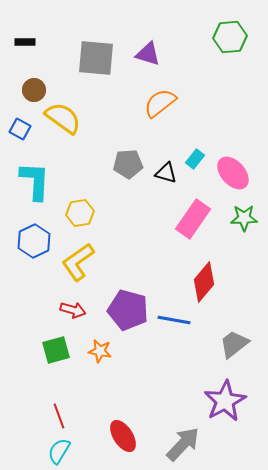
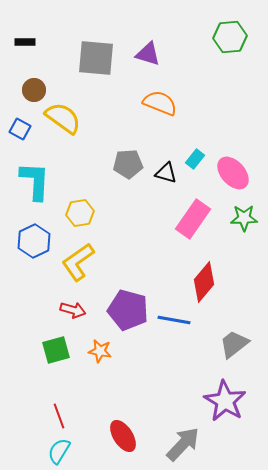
orange semicircle: rotated 60 degrees clockwise
purple star: rotated 12 degrees counterclockwise
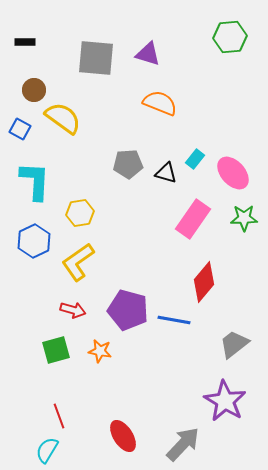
cyan semicircle: moved 12 px left, 1 px up
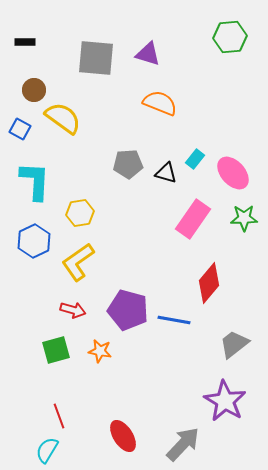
red diamond: moved 5 px right, 1 px down
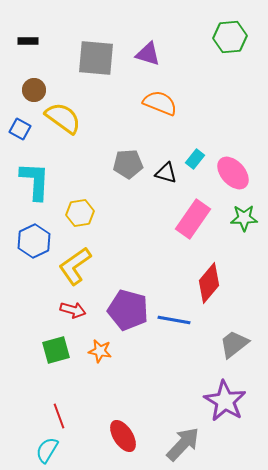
black rectangle: moved 3 px right, 1 px up
yellow L-shape: moved 3 px left, 4 px down
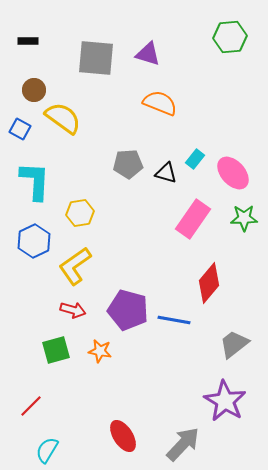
red line: moved 28 px left, 10 px up; rotated 65 degrees clockwise
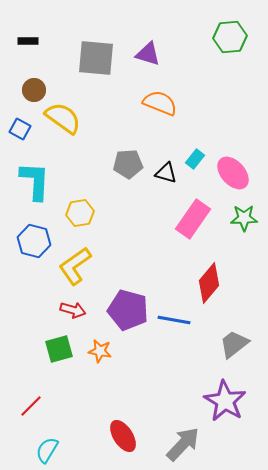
blue hexagon: rotated 20 degrees counterclockwise
green square: moved 3 px right, 1 px up
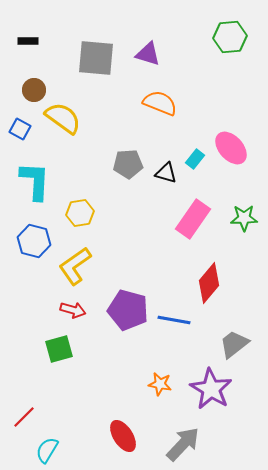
pink ellipse: moved 2 px left, 25 px up
orange star: moved 60 px right, 33 px down
purple star: moved 14 px left, 12 px up
red line: moved 7 px left, 11 px down
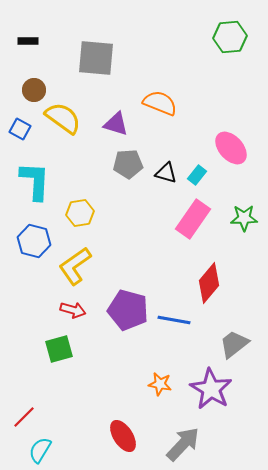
purple triangle: moved 32 px left, 70 px down
cyan rectangle: moved 2 px right, 16 px down
cyan semicircle: moved 7 px left
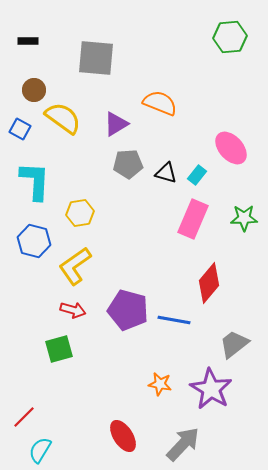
purple triangle: rotated 48 degrees counterclockwise
pink rectangle: rotated 12 degrees counterclockwise
